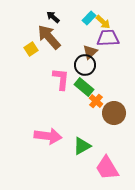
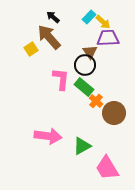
cyan rectangle: moved 1 px up
brown triangle: rotated 21 degrees counterclockwise
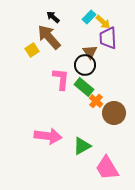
purple trapezoid: rotated 90 degrees counterclockwise
yellow square: moved 1 px right, 1 px down
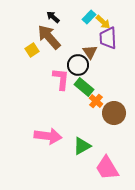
black circle: moved 7 px left
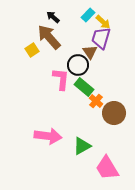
cyan rectangle: moved 1 px left, 2 px up
purple trapezoid: moved 7 px left; rotated 20 degrees clockwise
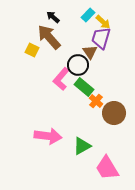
yellow square: rotated 32 degrees counterclockwise
pink L-shape: rotated 145 degrees counterclockwise
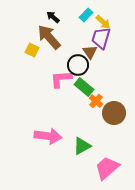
cyan rectangle: moved 2 px left
pink L-shape: rotated 45 degrees clockwise
pink trapezoid: rotated 80 degrees clockwise
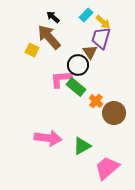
green rectangle: moved 8 px left
pink arrow: moved 2 px down
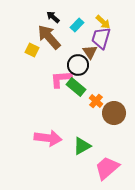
cyan rectangle: moved 9 px left, 10 px down
